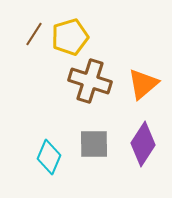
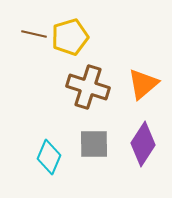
brown line: rotated 70 degrees clockwise
brown cross: moved 2 px left, 6 px down
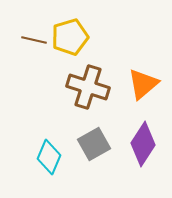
brown line: moved 6 px down
gray square: rotated 28 degrees counterclockwise
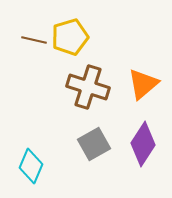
cyan diamond: moved 18 px left, 9 px down
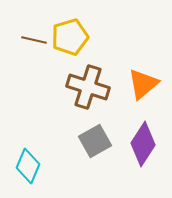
gray square: moved 1 px right, 3 px up
cyan diamond: moved 3 px left
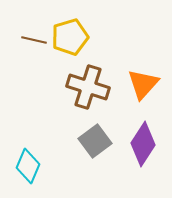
orange triangle: rotated 8 degrees counterclockwise
gray square: rotated 8 degrees counterclockwise
